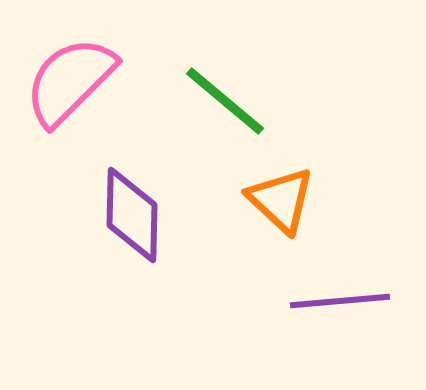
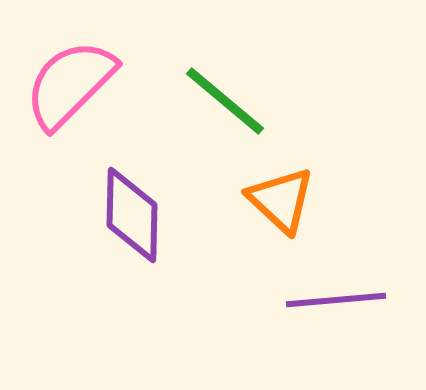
pink semicircle: moved 3 px down
purple line: moved 4 px left, 1 px up
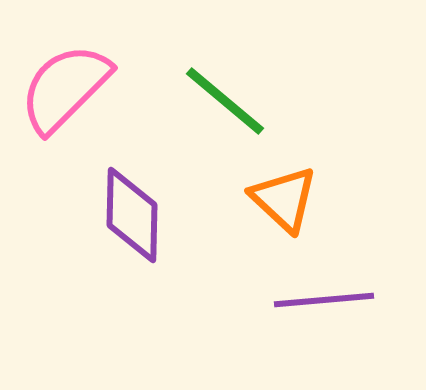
pink semicircle: moved 5 px left, 4 px down
orange triangle: moved 3 px right, 1 px up
purple line: moved 12 px left
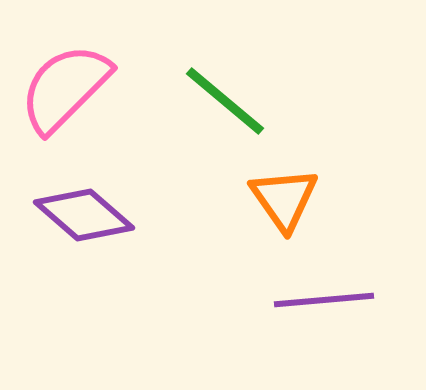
orange triangle: rotated 12 degrees clockwise
purple diamond: moved 48 px left; rotated 50 degrees counterclockwise
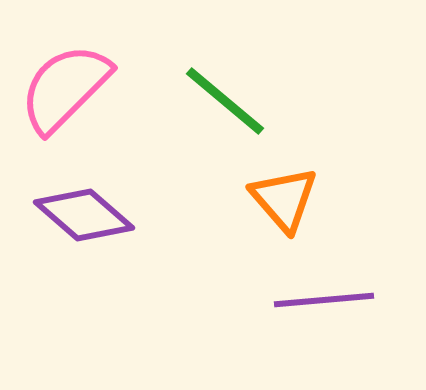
orange triangle: rotated 6 degrees counterclockwise
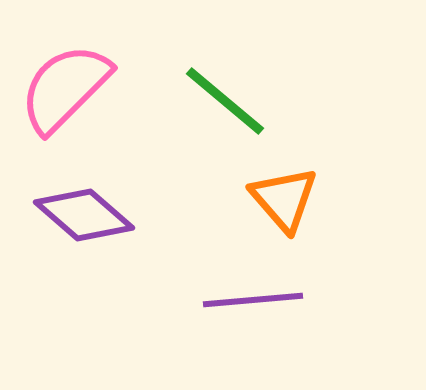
purple line: moved 71 px left
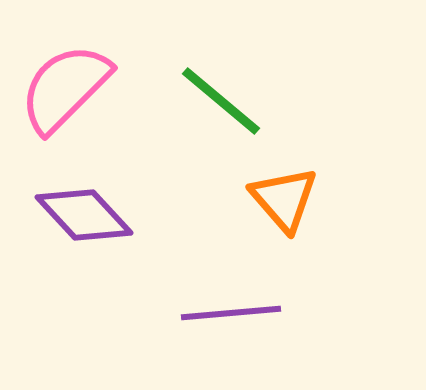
green line: moved 4 px left
purple diamond: rotated 6 degrees clockwise
purple line: moved 22 px left, 13 px down
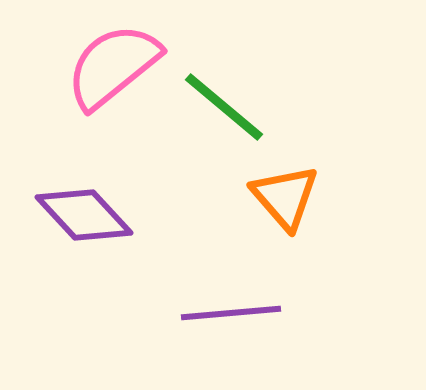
pink semicircle: moved 48 px right, 22 px up; rotated 6 degrees clockwise
green line: moved 3 px right, 6 px down
orange triangle: moved 1 px right, 2 px up
